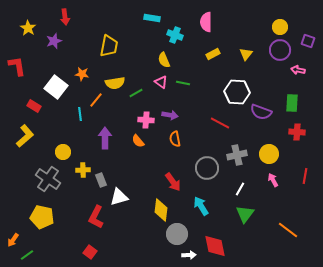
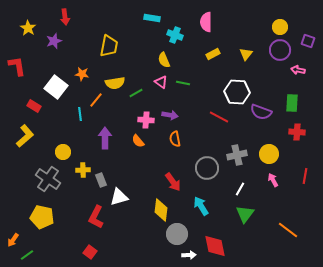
red line at (220, 123): moved 1 px left, 6 px up
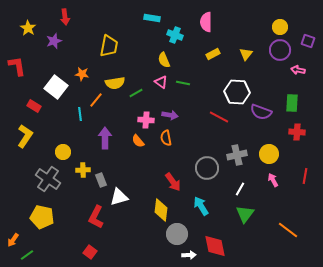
yellow L-shape at (25, 136): rotated 15 degrees counterclockwise
orange semicircle at (175, 139): moved 9 px left, 1 px up
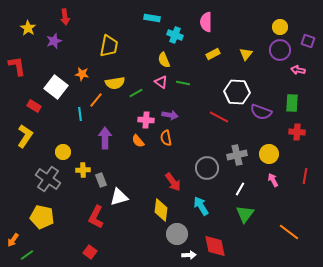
orange line at (288, 230): moved 1 px right, 2 px down
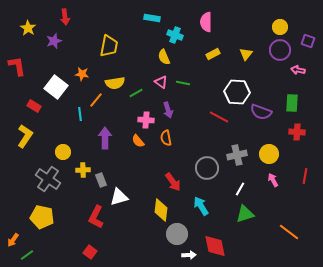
yellow semicircle at (164, 60): moved 3 px up
purple arrow at (170, 115): moved 2 px left, 5 px up; rotated 63 degrees clockwise
green triangle at (245, 214): rotated 36 degrees clockwise
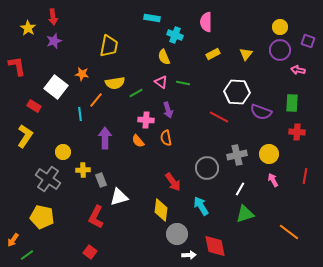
red arrow at (65, 17): moved 12 px left
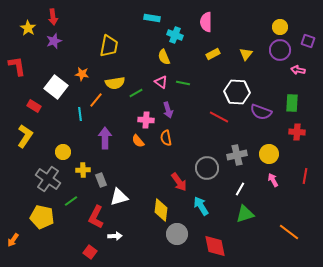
red arrow at (173, 182): moved 6 px right
green line at (27, 255): moved 44 px right, 54 px up
white arrow at (189, 255): moved 74 px left, 19 px up
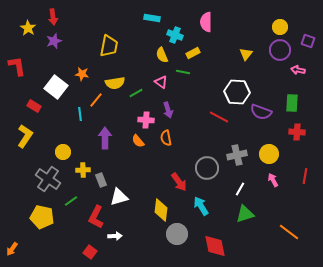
yellow rectangle at (213, 54): moved 20 px left, 1 px up
yellow semicircle at (164, 57): moved 2 px left, 2 px up
green line at (183, 83): moved 11 px up
orange arrow at (13, 240): moved 1 px left, 9 px down
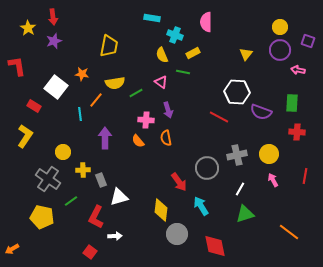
orange arrow at (12, 249): rotated 24 degrees clockwise
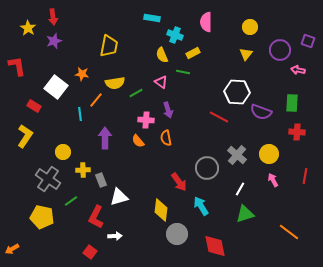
yellow circle at (280, 27): moved 30 px left
gray cross at (237, 155): rotated 36 degrees counterclockwise
